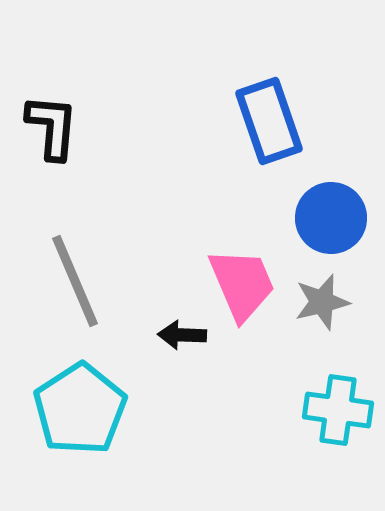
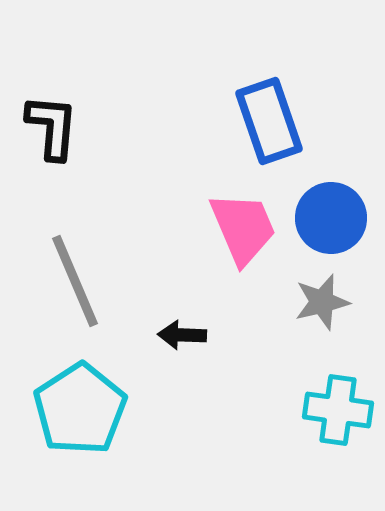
pink trapezoid: moved 1 px right, 56 px up
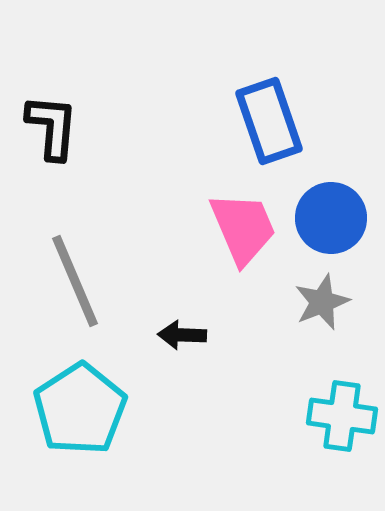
gray star: rotated 8 degrees counterclockwise
cyan cross: moved 4 px right, 6 px down
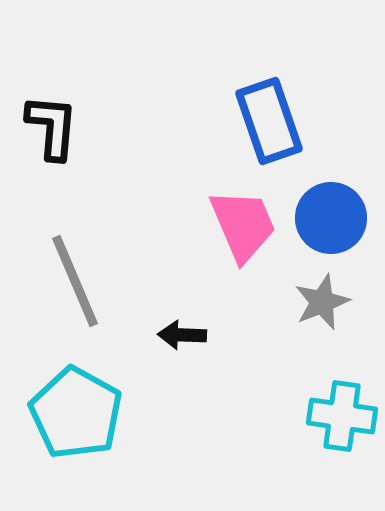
pink trapezoid: moved 3 px up
cyan pentagon: moved 4 px left, 4 px down; rotated 10 degrees counterclockwise
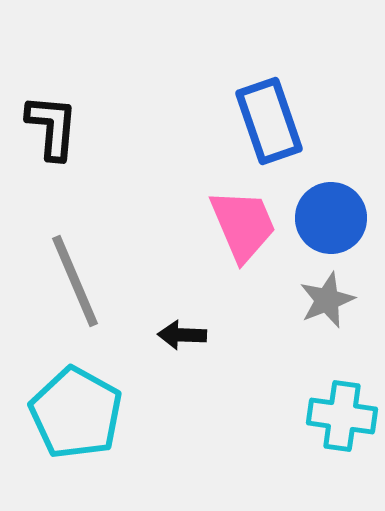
gray star: moved 5 px right, 2 px up
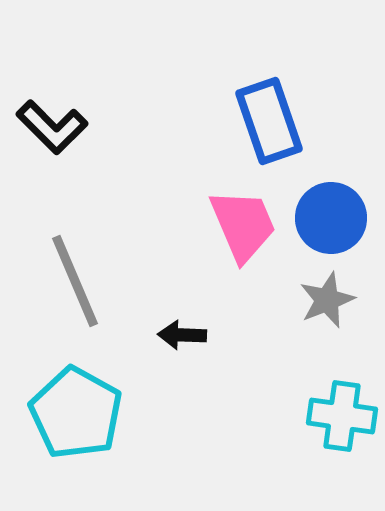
black L-shape: rotated 130 degrees clockwise
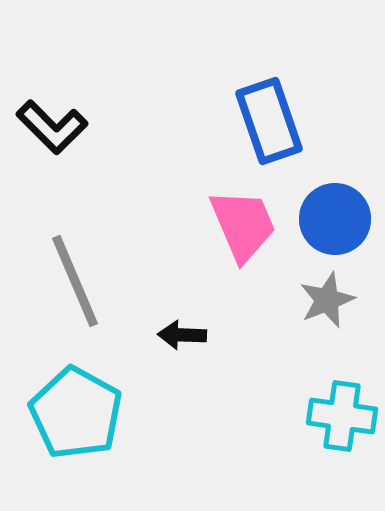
blue circle: moved 4 px right, 1 px down
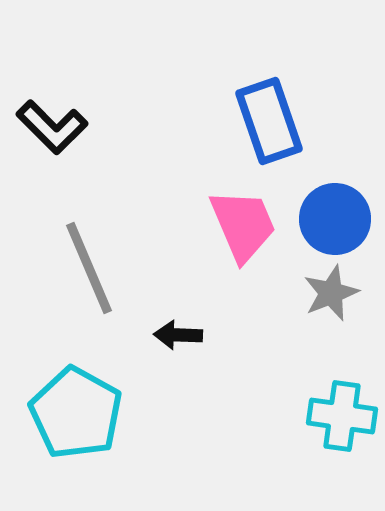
gray line: moved 14 px right, 13 px up
gray star: moved 4 px right, 7 px up
black arrow: moved 4 px left
